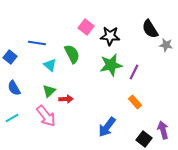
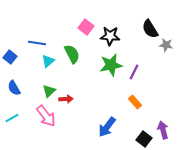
cyan triangle: moved 2 px left, 4 px up; rotated 40 degrees clockwise
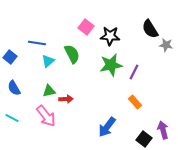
green triangle: rotated 32 degrees clockwise
cyan line: rotated 56 degrees clockwise
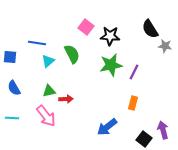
gray star: moved 1 px left, 1 px down
blue square: rotated 32 degrees counterclockwise
orange rectangle: moved 2 px left, 1 px down; rotated 56 degrees clockwise
cyan line: rotated 24 degrees counterclockwise
blue arrow: rotated 15 degrees clockwise
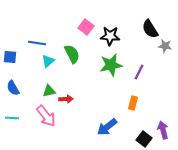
purple line: moved 5 px right
blue semicircle: moved 1 px left
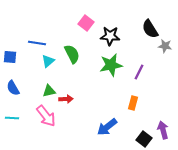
pink square: moved 4 px up
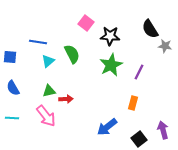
blue line: moved 1 px right, 1 px up
green star: rotated 15 degrees counterclockwise
black square: moved 5 px left; rotated 14 degrees clockwise
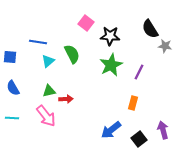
blue arrow: moved 4 px right, 3 px down
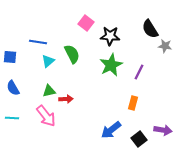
purple arrow: rotated 114 degrees clockwise
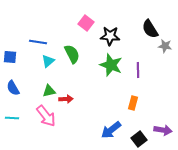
green star: rotated 25 degrees counterclockwise
purple line: moved 1 px left, 2 px up; rotated 28 degrees counterclockwise
